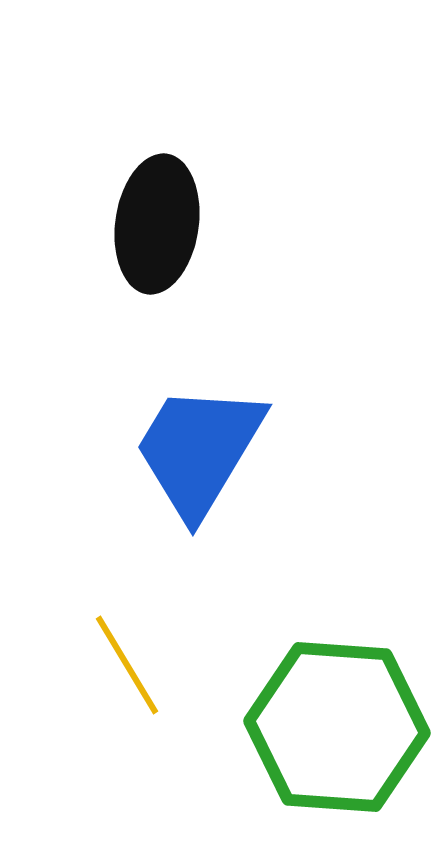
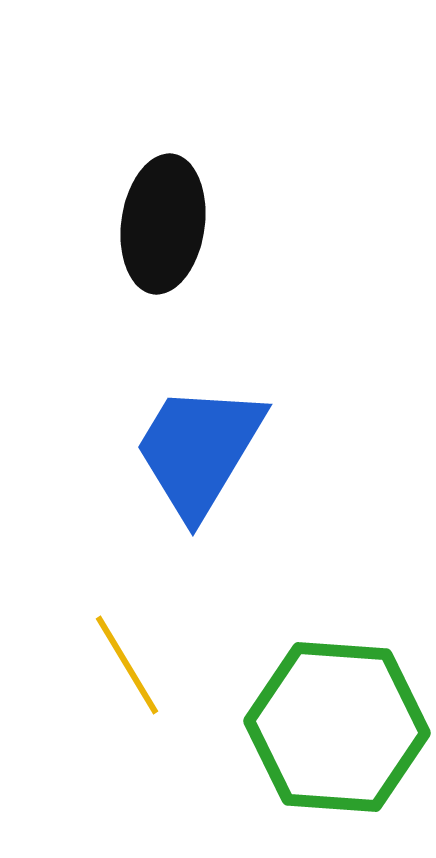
black ellipse: moved 6 px right
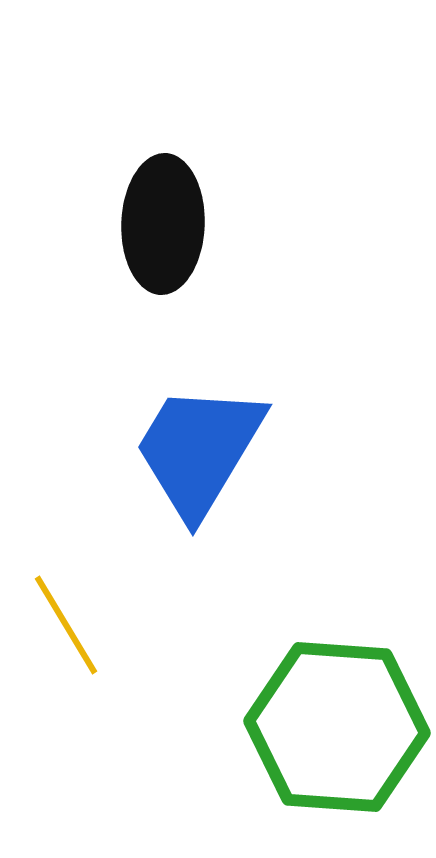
black ellipse: rotated 6 degrees counterclockwise
yellow line: moved 61 px left, 40 px up
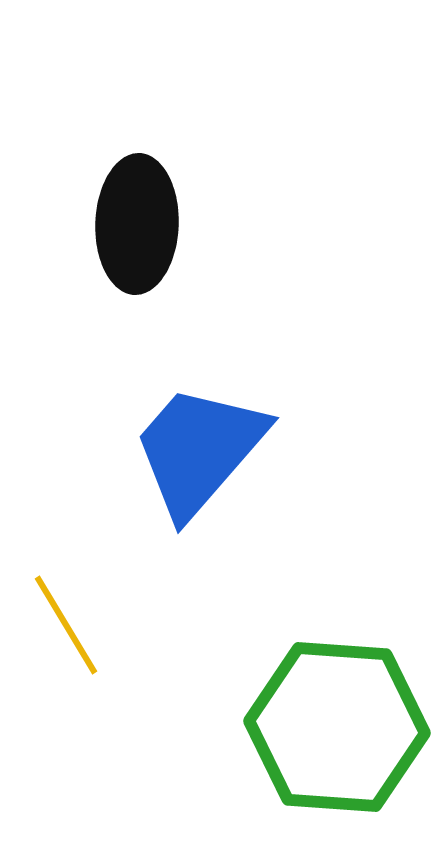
black ellipse: moved 26 px left
blue trapezoid: rotated 10 degrees clockwise
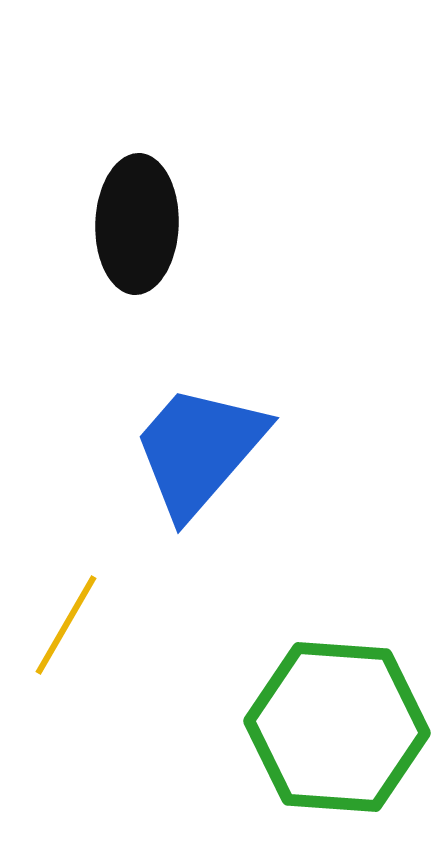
yellow line: rotated 61 degrees clockwise
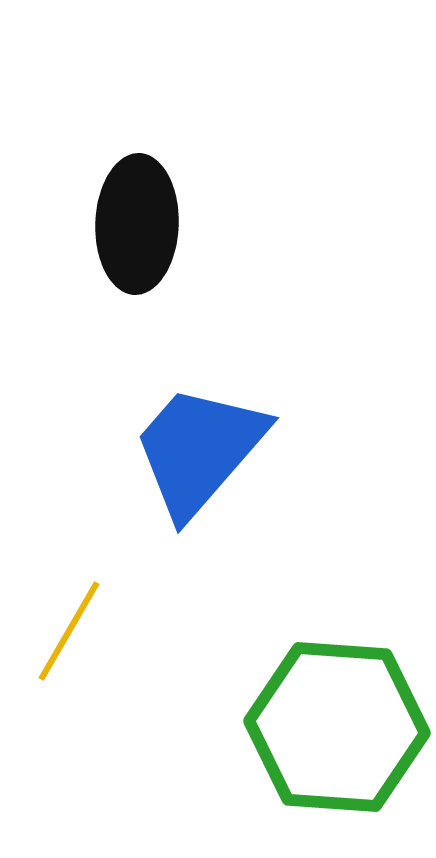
yellow line: moved 3 px right, 6 px down
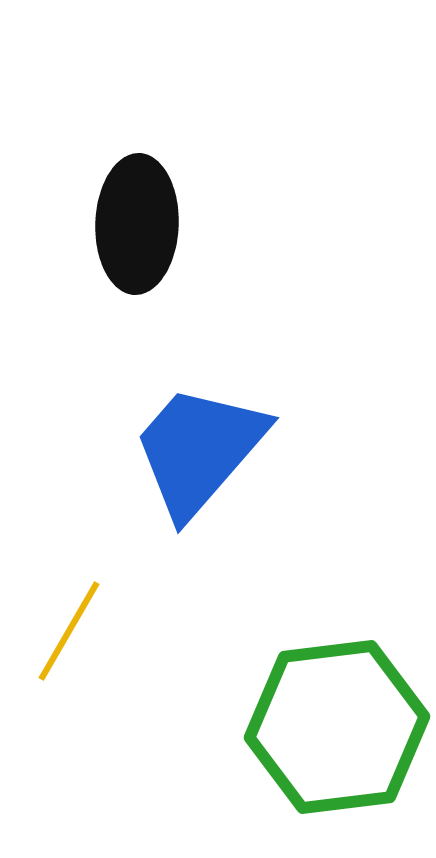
green hexagon: rotated 11 degrees counterclockwise
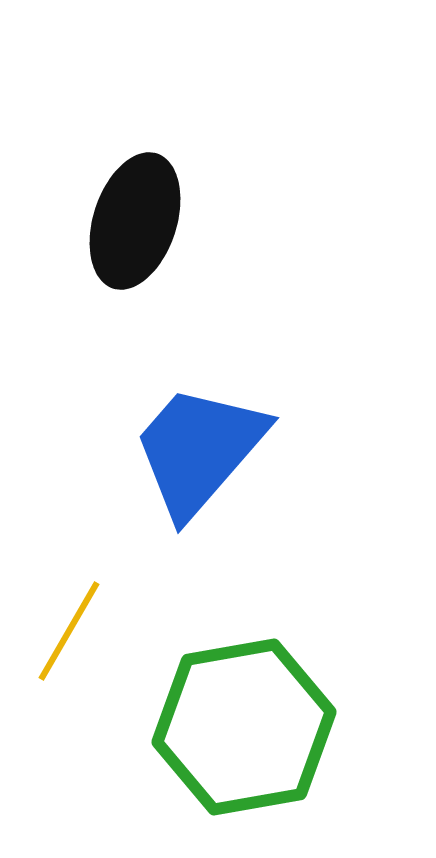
black ellipse: moved 2 px left, 3 px up; rotated 16 degrees clockwise
green hexagon: moved 93 px left; rotated 3 degrees counterclockwise
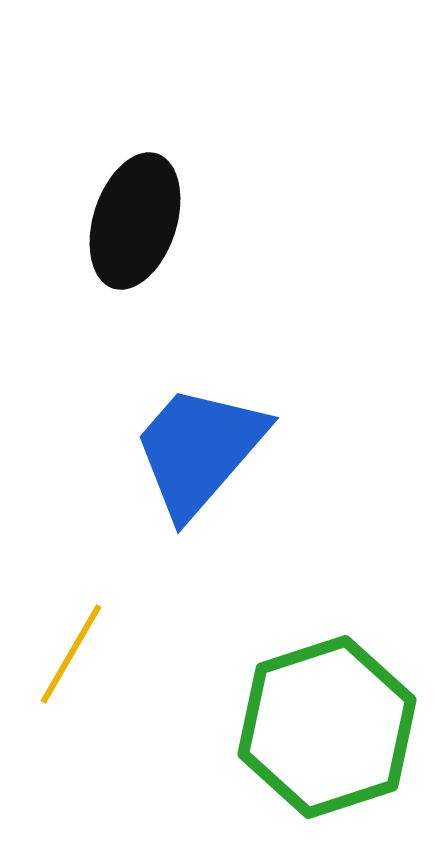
yellow line: moved 2 px right, 23 px down
green hexagon: moved 83 px right; rotated 8 degrees counterclockwise
